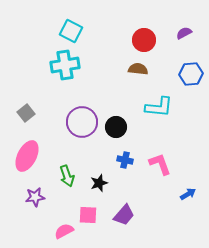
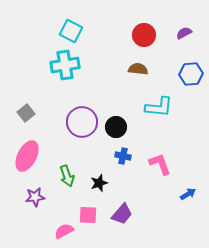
red circle: moved 5 px up
blue cross: moved 2 px left, 4 px up
purple trapezoid: moved 2 px left, 1 px up
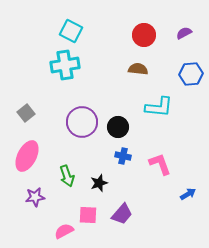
black circle: moved 2 px right
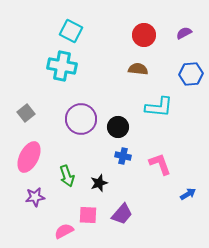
cyan cross: moved 3 px left, 1 px down; rotated 20 degrees clockwise
purple circle: moved 1 px left, 3 px up
pink ellipse: moved 2 px right, 1 px down
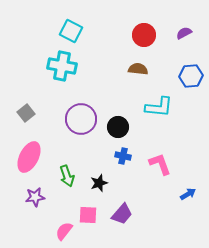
blue hexagon: moved 2 px down
pink semicircle: rotated 24 degrees counterclockwise
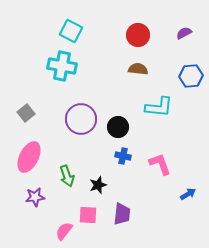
red circle: moved 6 px left
black star: moved 1 px left, 2 px down
purple trapezoid: rotated 35 degrees counterclockwise
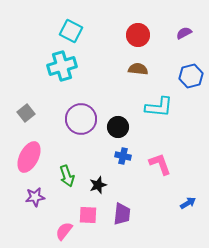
cyan cross: rotated 28 degrees counterclockwise
blue hexagon: rotated 10 degrees counterclockwise
blue arrow: moved 9 px down
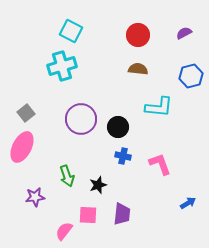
pink ellipse: moved 7 px left, 10 px up
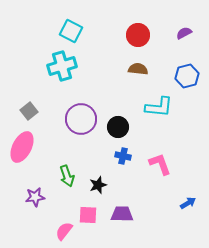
blue hexagon: moved 4 px left
gray square: moved 3 px right, 2 px up
purple trapezoid: rotated 95 degrees counterclockwise
